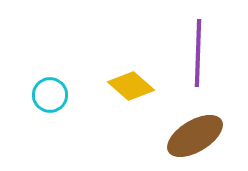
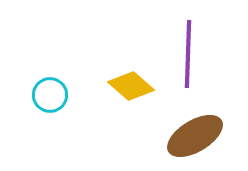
purple line: moved 10 px left, 1 px down
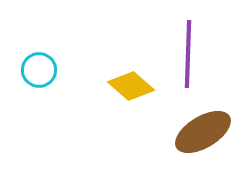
cyan circle: moved 11 px left, 25 px up
brown ellipse: moved 8 px right, 4 px up
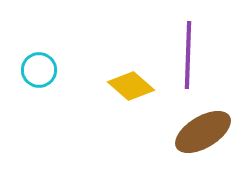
purple line: moved 1 px down
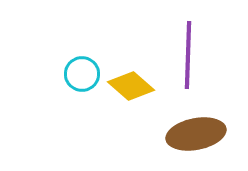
cyan circle: moved 43 px right, 4 px down
brown ellipse: moved 7 px left, 2 px down; rotated 20 degrees clockwise
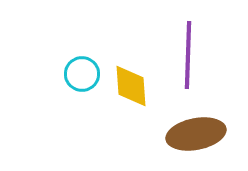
yellow diamond: rotated 45 degrees clockwise
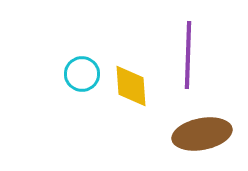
brown ellipse: moved 6 px right
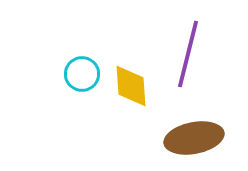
purple line: moved 1 px up; rotated 12 degrees clockwise
brown ellipse: moved 8 px left, 4 px down
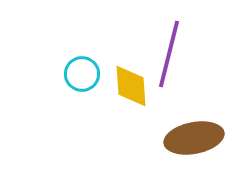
purple line: moved 19 px left
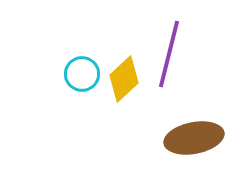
yellow diamond: moved 7 px left, 7 px up; rotated 51 degrees clockwise
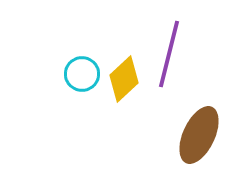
brown ellipse: moved 5 px right, 3 px up; rotated 54 degrees counterclockwise
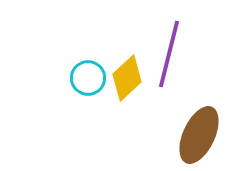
cyan circle: moved 6 px right, 4 px down
yellow diamond: moved 3 px right, 1 px up
